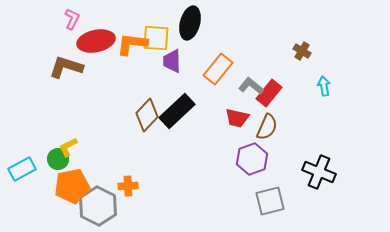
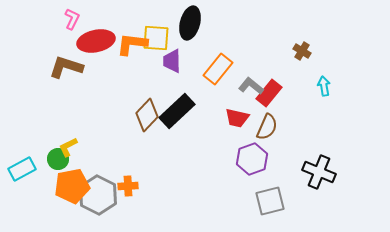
gray hexagon: moved 11 px up
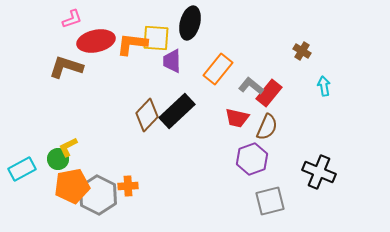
pink L-shape: rotated 45 degrees clockwise
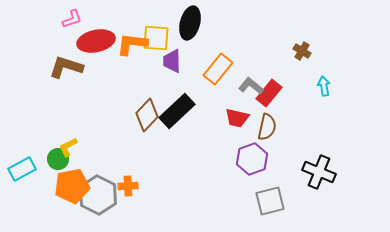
brown semicircle: rotated 12 degrees counterclockwise
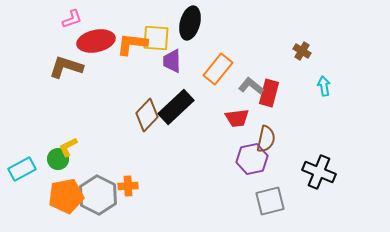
red rectangle: rotated 24 degrees counterclockwise
black rectangle: moved 1 px left, 4 px up
red trapezoid: rotated 20 degrees counterclockwise
brown semicircle: moved 1 px left, 12 px down
purple hexagon: rotated 8 degrees clockwise
orange pentagon: moved 6 px left, 10 px down
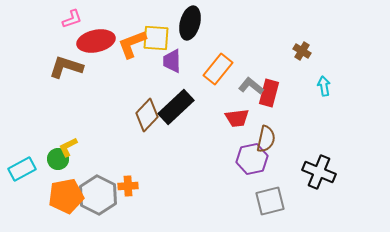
orange L-shape: rotated 28 degrees counterclockwise
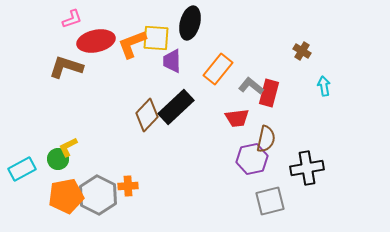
black cross: moved 12 px left, 4 px up; rotated 32 degrees counterclockwise
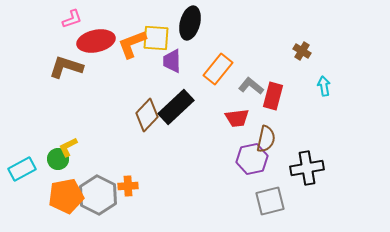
red rectangle: moved 4 px right, 3 px down
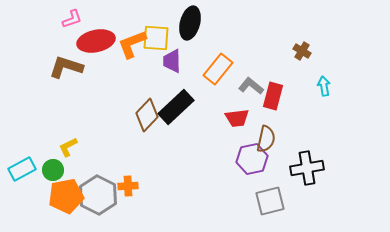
green circle: moved 5 px left, 11 px down
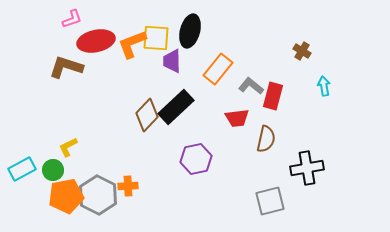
black ellipse: moved 8 px down
purple hexagon: moved 56 px left
